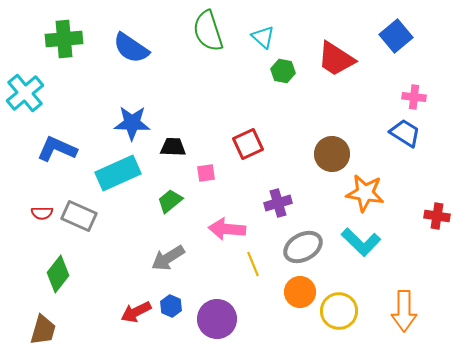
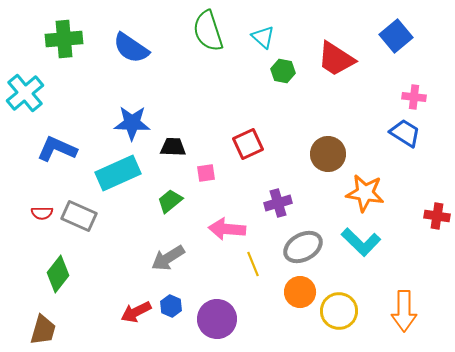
brown circle: moved 4 px left
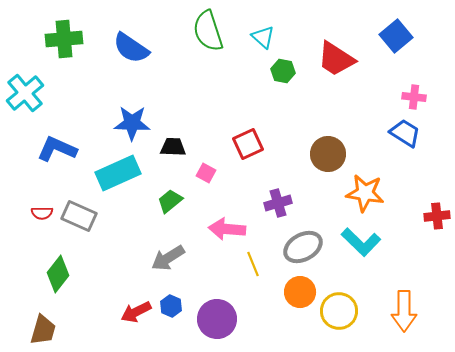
pink square: rotated 36 degrees clockwise
red cross: rotated 15 degrees counterclockwise
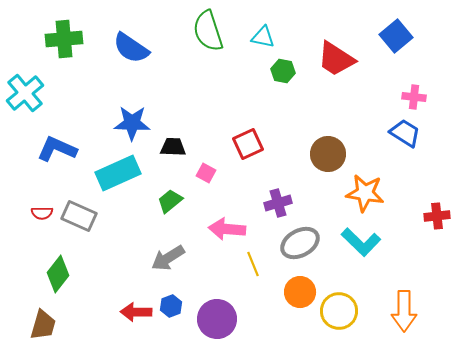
cyan triangle: rotated 30 degrees counterclockwise
gray ellipse: moved 3 px left, 4 px up
blue hexagon: rotated 15 degrees clockwise
red arrow: rotated 28 degrees clockwise
brown trapezoid: moved 5 px up
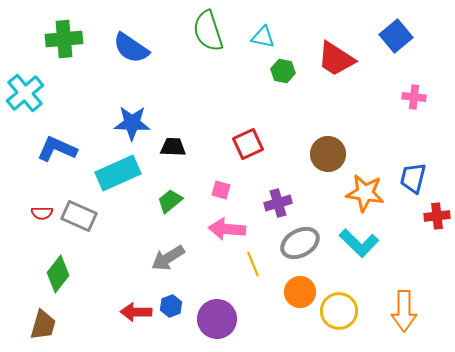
blue trapezoid: moved 8 px right, 45 px down; rotated 108 degrees counterclockwise
pink square: moved 15 px right, 17 px down; rotated 12 degrees counterclockwise
cyan L-shape: moved 2 px left, 1 px down
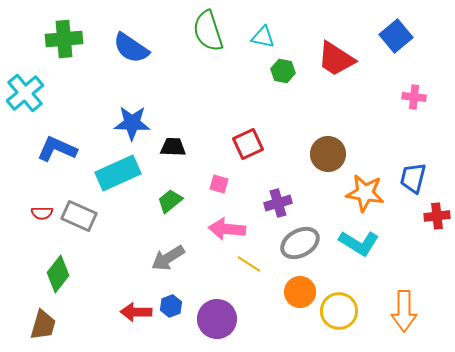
pink square: moved 2 px left, 6 px up
cyan L-shape: rotated 12 degrees counterclockwise
yellow line: moved 4 px left; rotated 35 degrees counterclockwise
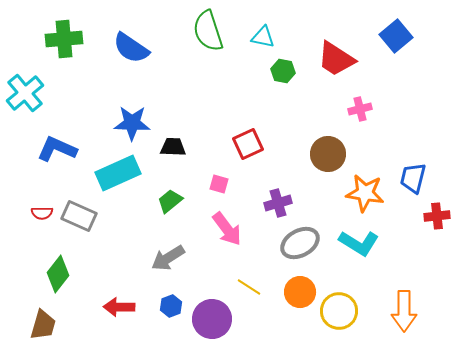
pink cross: moved 54 px left, 12 px down; rotated 20 degrees counterclockwise
pink arrow: rotated 132 degrees counterclockwise
yellow line: moved 23 px down
red arrow: moved 17 px left, 5 px up
purple circle: moved 5 px left
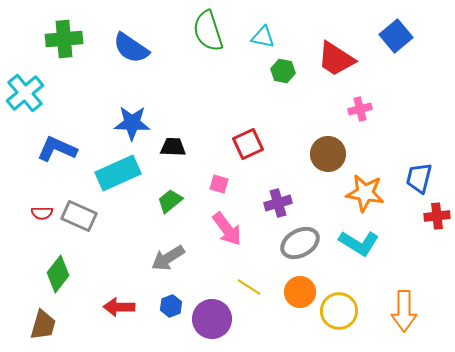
blue trapezoid: moved 6 px right
